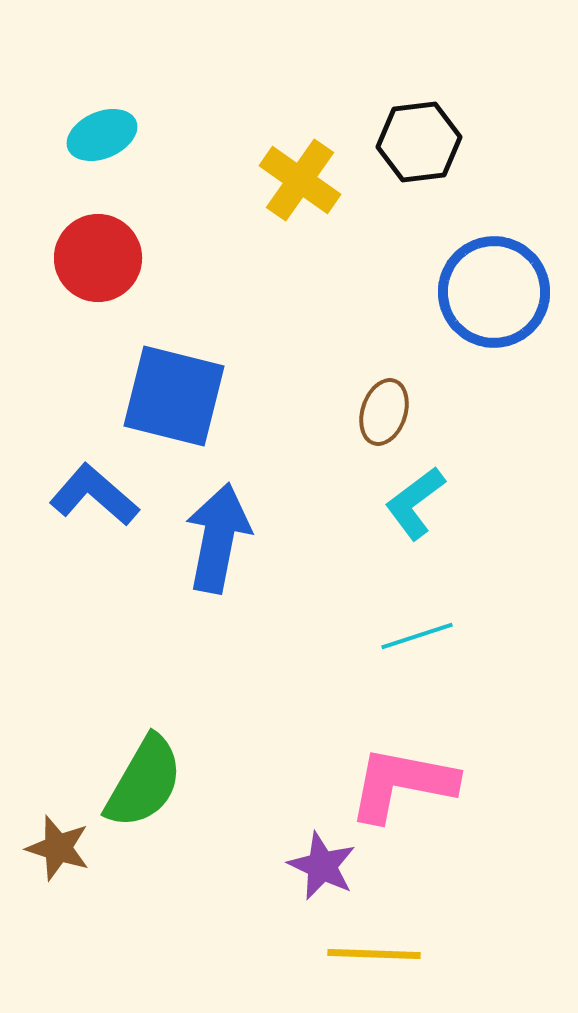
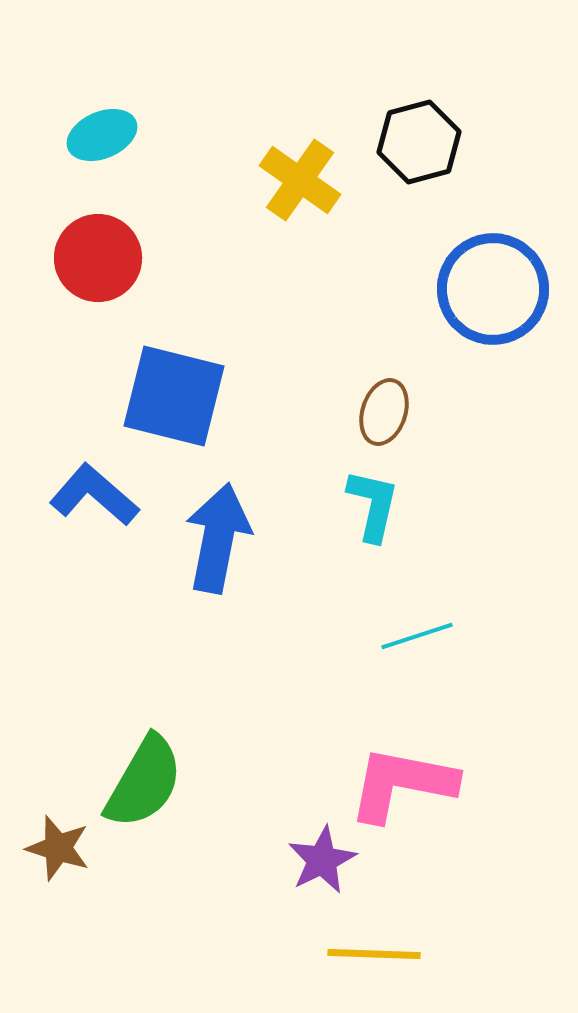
black hexagon: rotated 8 degrees counterclockwise
blue circle: moved 1 px left, 3 px up
cyan L-shape: moved 42 px left, 2 px down; rotated 140 degrees clockwise
purple star: moved 6 px up; rotated 20 degrees clockwise
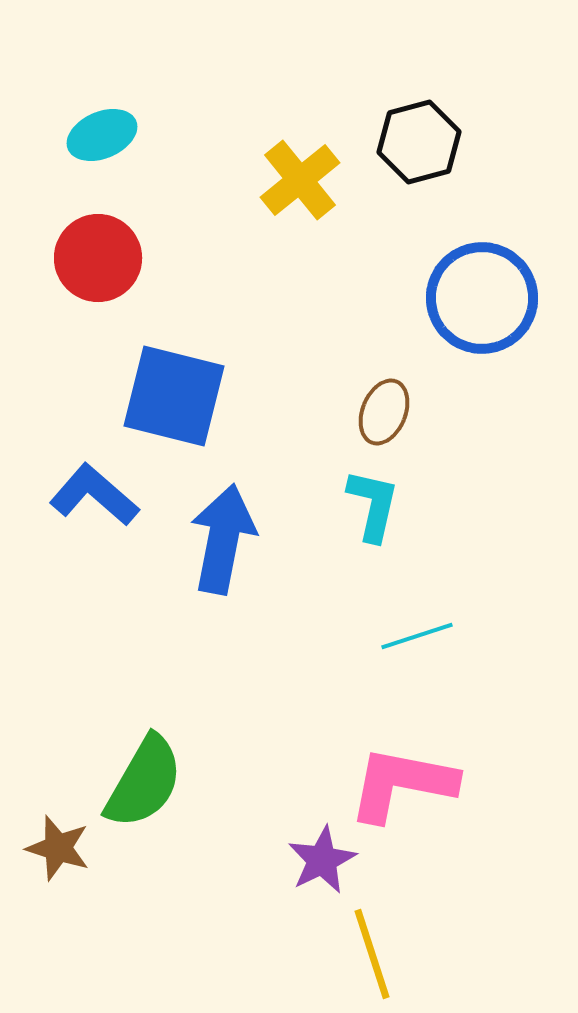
yellow cross: rotated 16 degrees clockwise
blue circle: moved 11 px left, 9 px down
brown ellipse: rotated 4 degrees clockwise
blue arrow: moved 5 px right, 1 px down
yellow line: moved 2 px left; rotated 70 degrees clockwise
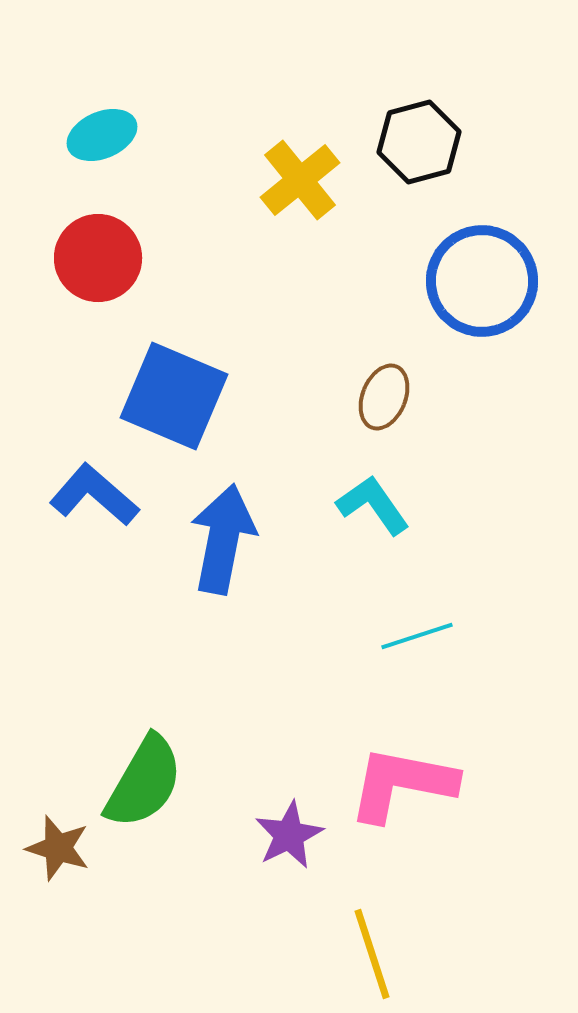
blue circle: moved 17 px up
blue square: rotated 9 degrees clockwise
brown ellipse: moved 15 px up
cyan L-shape: rotated 48 degrees counterclockwise
purple star: moved 33 px left, 25 px up
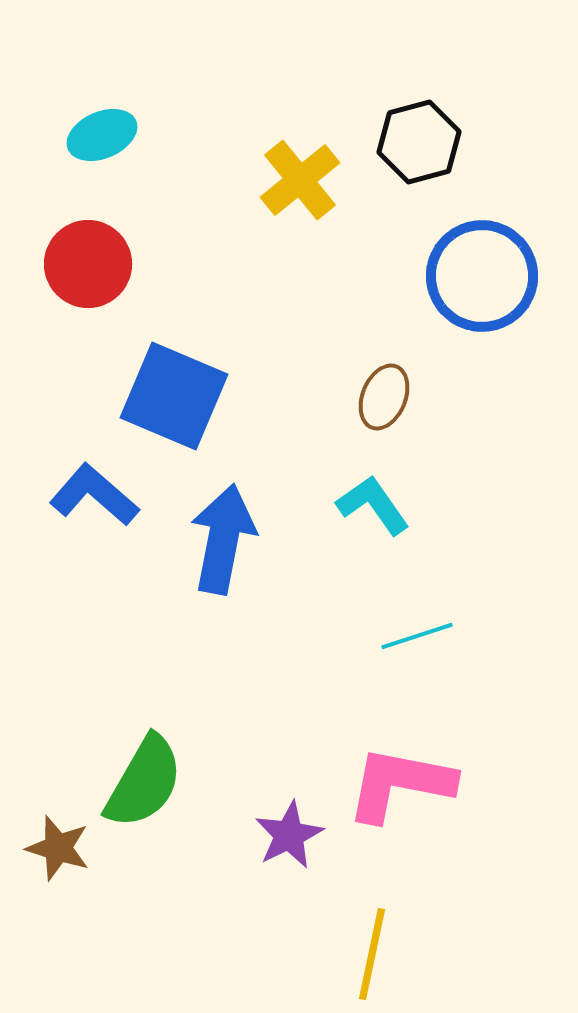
red circle: moved 10 px left, 6 px down
blue circle: moved 5 px up
pink L-shape: moved 2 px left
yellow line: rotated 30 degrees clockwise
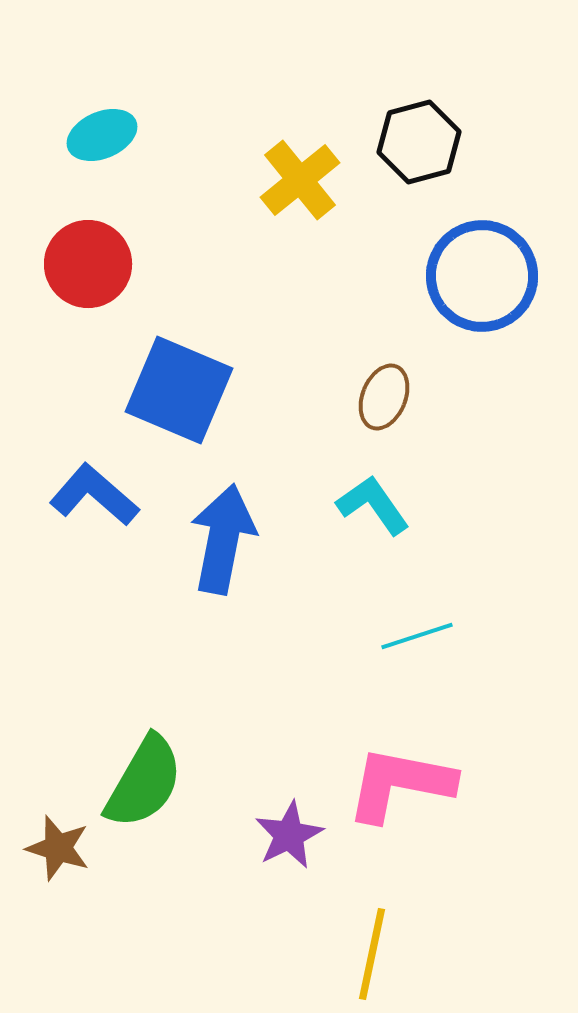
blue square: moved 5 px right, 6 px up
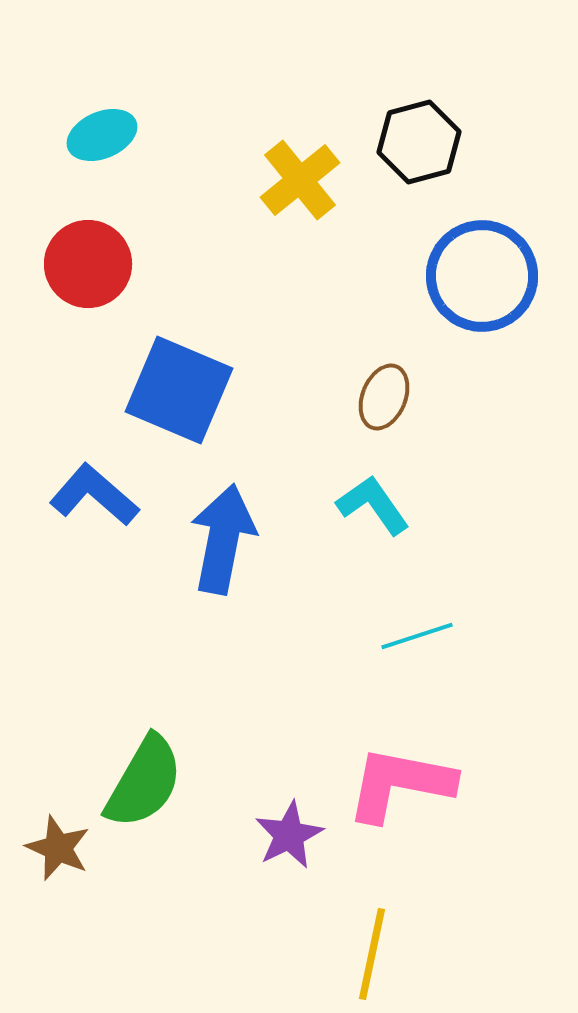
brown star: rotated 6 degrees clockwise
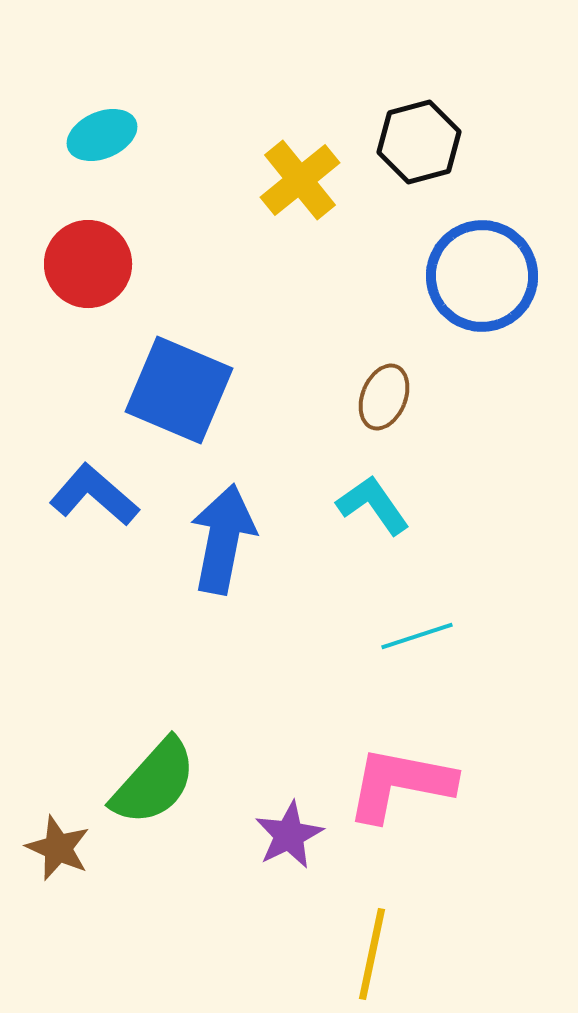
green semicircle: moved 10 px right; rotated 12 degrees clockwise
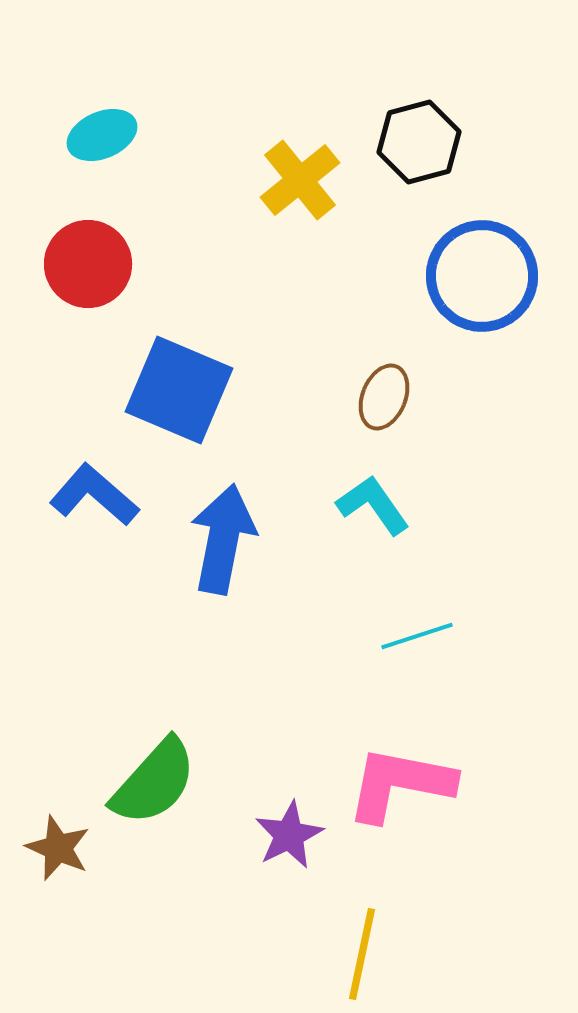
yellow line: moved 10 px left
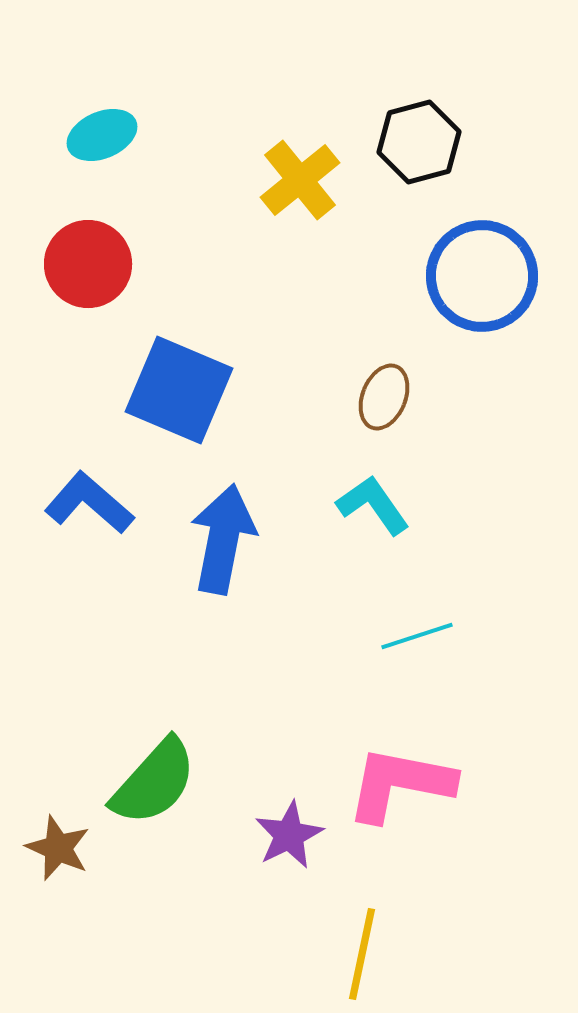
blue L-shape: moved 5 px left, 8 px down
